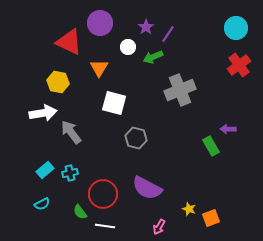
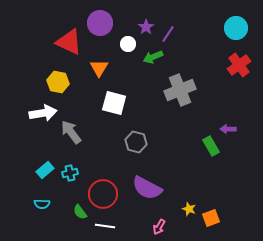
white circle: moved 3 px up
gray hexagon: moved 4 px down
cyan semicircle: rotated 28 degrees clockwise
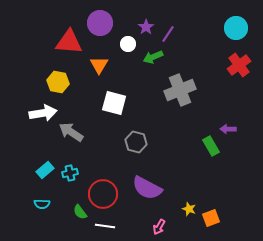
red triangle: rotated 20 degrees counterclockwise
orange triangle: moved 3 px up
gray arrow: rotated 20 degrees counterclockwise
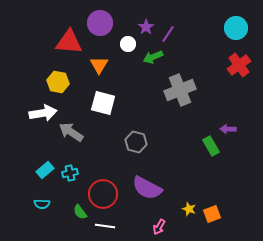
white square: moved 11 px left
orange square: moved 1 px right, 4 px up
